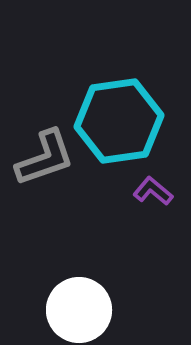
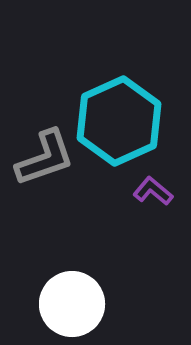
cyan hexagon: rotated 16 degrees counterclockwise
white circle: moved 7 px left, 6 px up
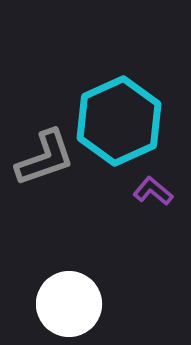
white circle: moved 3 px left
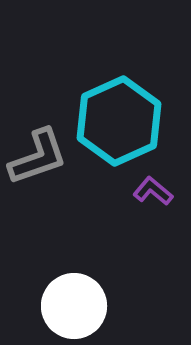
gray L-shape: moved 7 px left, 1 px up
white circle: moved 5 px right, 2 px down
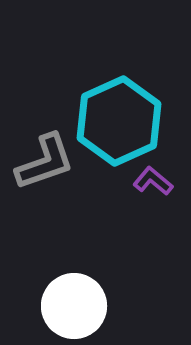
gray L-shape: moved 7 px right, 5 px down
purple L-shape: moved 10 px up
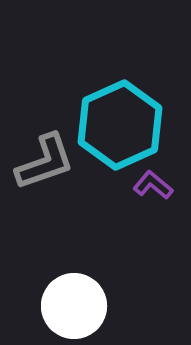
cyan hexagon: moved 1 px right, 4 px down
purple L-shape: moved 4 px down
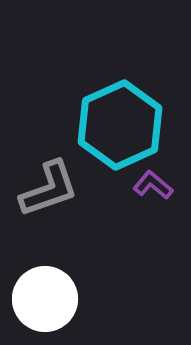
gray L-shape: moved 4 px right, 27 px down
white circle: moved 29 px left, 7 px up
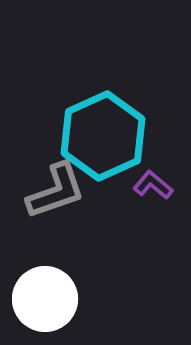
cyan hexagon: moved 17 px left, 11 px down
gray L-shape: moved 7 px right, 2 px down
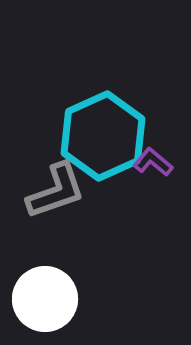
purple L-shape: moved 23 px up
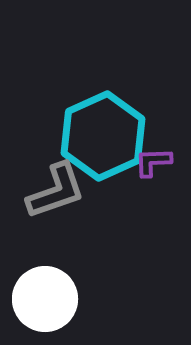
purple L-shape: rotated 42 degrees counterclockwise
